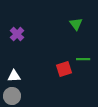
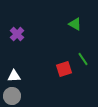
green triangle: moved 1 px left; rotated 24 degrees counterclockwise
green line: rotated 56 degrees clockwise
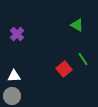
green triangle: moved 2 px right, 1 px down
red square: rotated 21 degrees counterclockwise
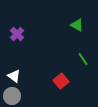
red square: moved 3 px left, 12 px down
white triangle: rotated 40 degrees clockwise
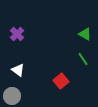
green triangle: moved 8 px right, 9 px down
white triangle: moved 4 px right, 6 px up
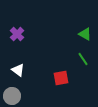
red square: moved 3 px up; rotated 28 degrees clockwise
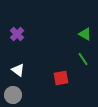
gray circle: moved 1 px right, 1 px up
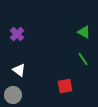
green triangle: moved 1 px left, 2 px up
white triangle: moved 1 px right
red square: moved 4 px right, 8 px down
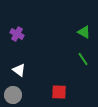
purple cross: rotated 16 degrees counterclockwise
red square: moved 6 px left, 6 px down; rotated 14 degrees clockwise
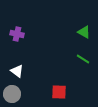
purple cross: rotated 16 degrees counterclockwise
green line: rotated 24 degrees counterclockwise
white triangle: moved 2 px left, 1 px down
gray circle: moved 1 px left, 1 px up
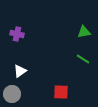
green triangle: rotated 40 degrees counterclockwise
white triangle: moved 3 px right; rotated 48 degrees clockwise
red square: moved 2 px right
